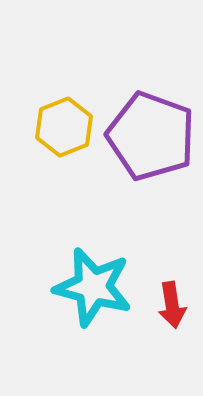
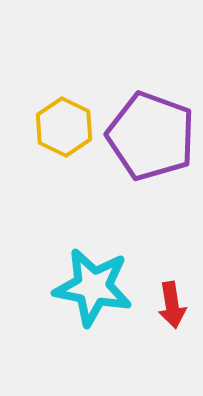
yellow hexagon: rotated 12 degrees counterclockwise
cyan star: rotated 4 degrees counterclockwise
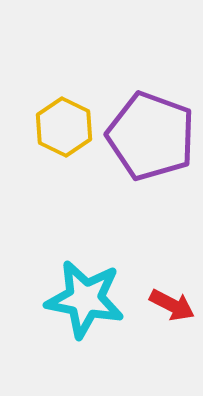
cyan star: moved 8 px left, 12 px down
red arrow: rotated 54 degrees counterclockwise
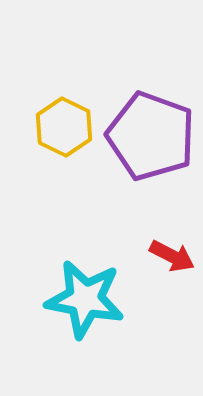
red arrow: moved 49 px up
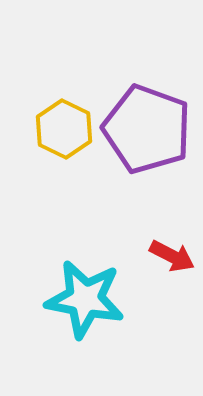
yellow hexagon: moved 2 px down
purple pentagon: moved 4 px left, 7 px up
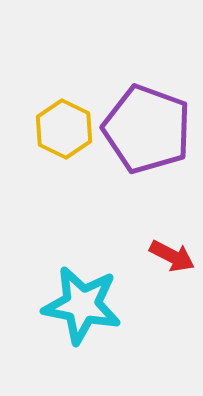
cyan star: moved 3 px left, 6 px down
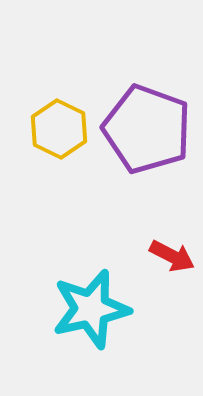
yellow hexagon: moved 5 px left
cyan star: moved 9 px right, 4 px down; rotated 24 degrees counterclockwise
